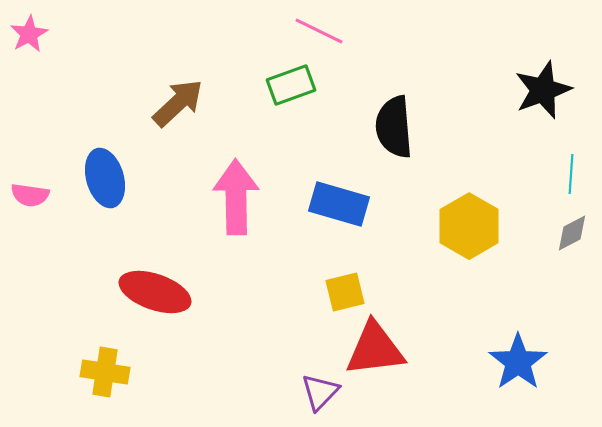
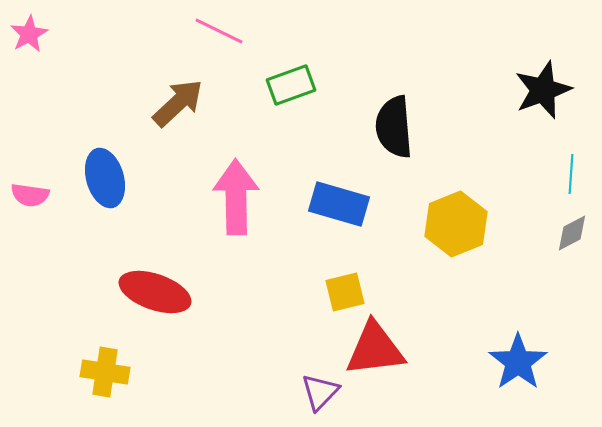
pink line: moved 100 px left
yellow hexagon: moved 13 px left, 2 px up; rotated 8 degrees clockwise
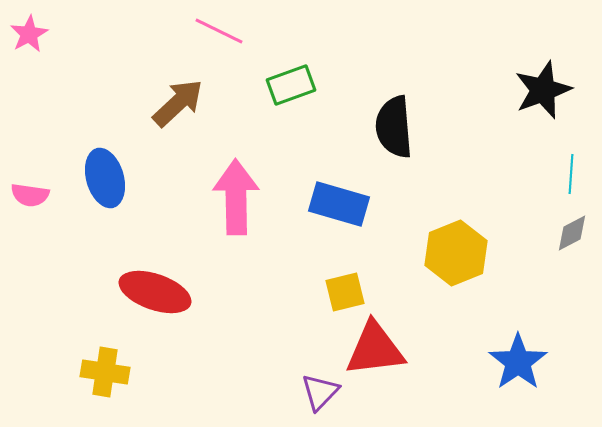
yellow hexagon: moved 29 px down
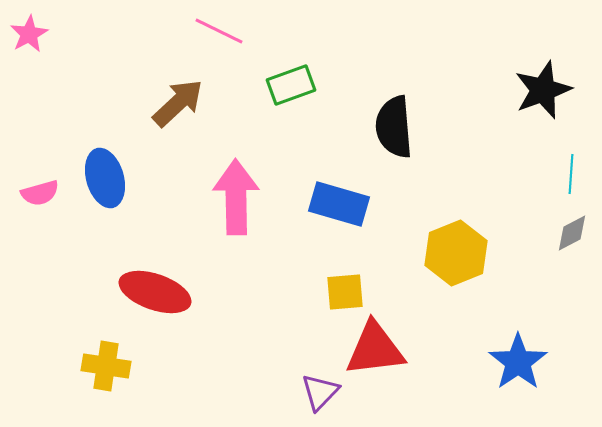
pink semicircle: moved 10 px right, 2 px up; rotated 24 degrees counterclockwise
yellow square: rotated 9 degrees clockwise
yellow cross: moved 1 px right, 6 px up
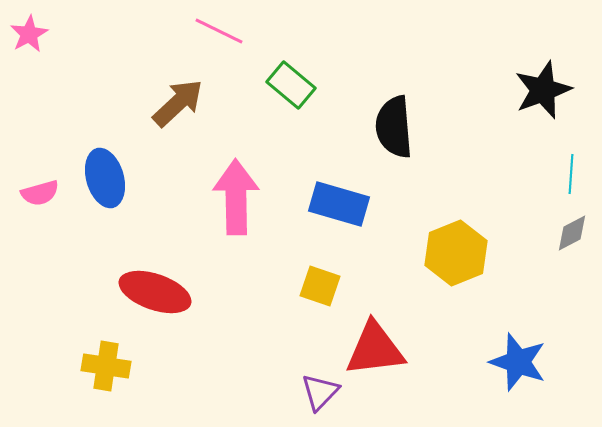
green rectangle: rotated 60 degrees clockwise
yellow square: moved 25 px left, 6 px up; rotated 24 degrees clockwise
blue star: rotated 18 degrees counterclockwise
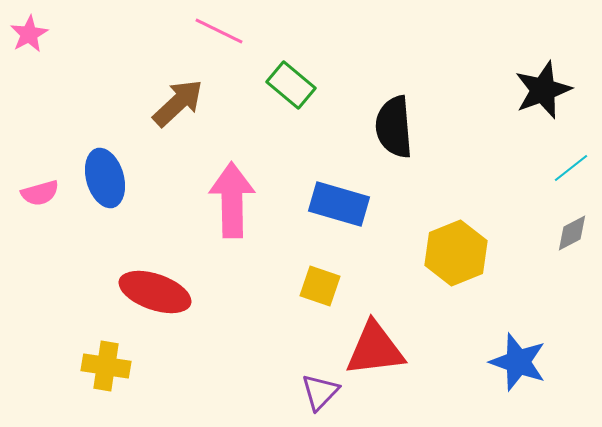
cyan line: moved 6 px up; rotated 48 degrees clockwise
pink arrow: moved 4 px left, 3 px down
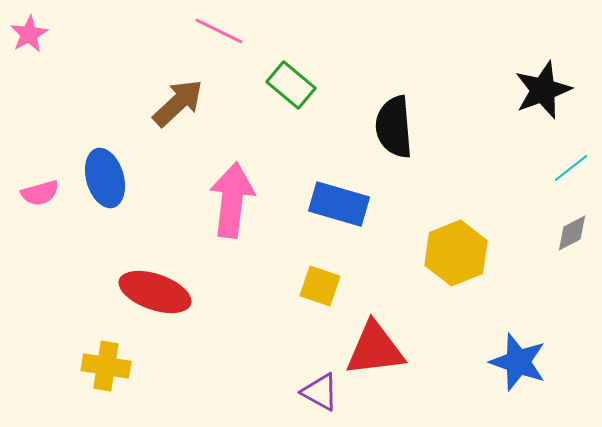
pink arrow: rotated 8 degrees clockwise
purple triangle: rotated 45 degrees counterclockwise
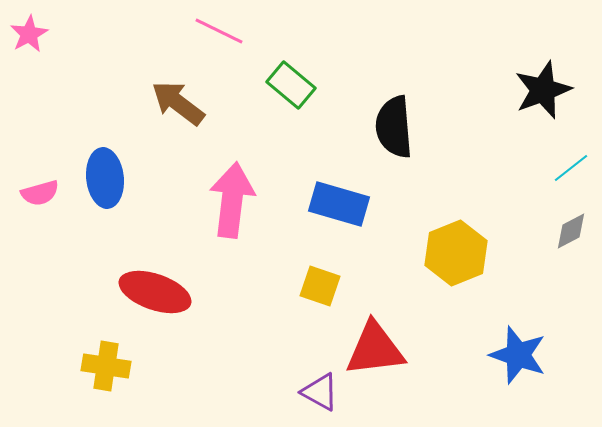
brown arrow: rotated 100 degrees counterclockwise
blue ellipse: rotated 10 degrees clockwise
gray diamond: moved 1 px left, 2 px up
blue star: moved 7 px up
